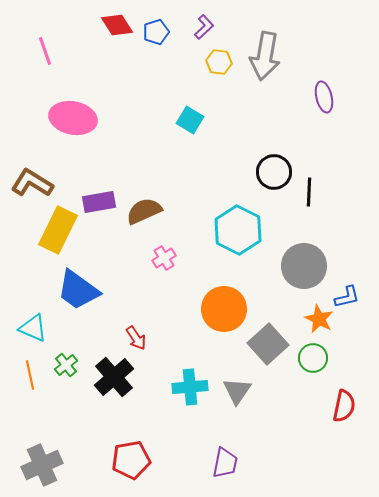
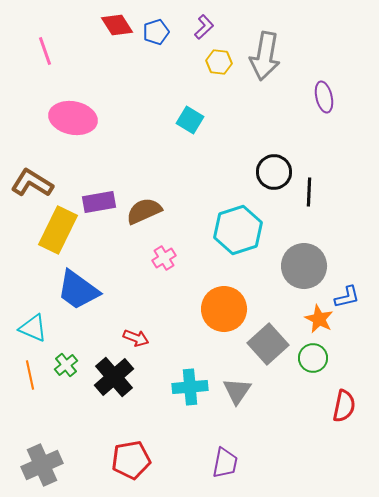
cyan hexagon: rotated 15 degrees clockwise
red arrow: rotated 35 degrees counterclockwise
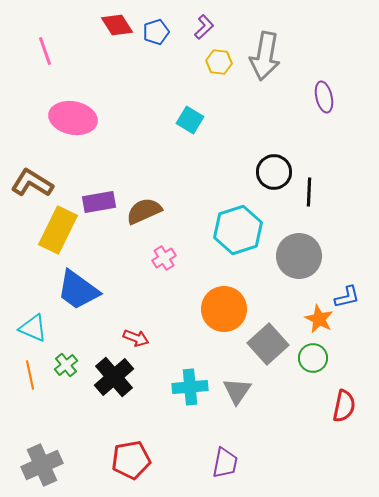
gray circle: moved 5 px left, 10 px up
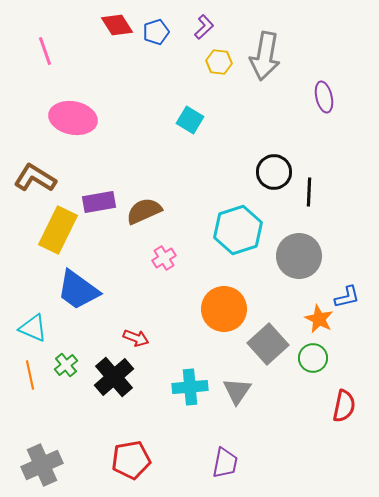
brown L-shape: moved 3 px right, 5 px up
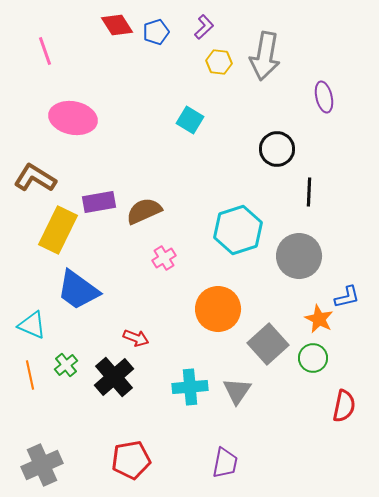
black circle: moved 3 px right, 23 px up
orange circle: moved 6 px left
cyan triangle: moved 1 px left, 3 px up
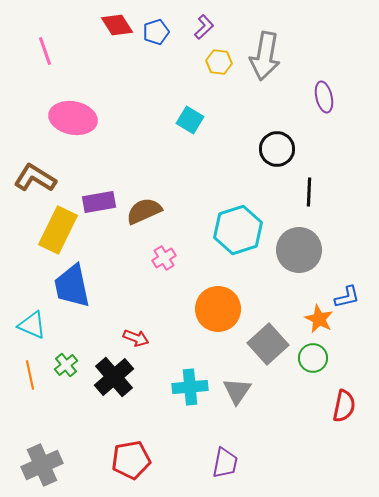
gray circle: moved 6 px up
blue trapezoid: moved 6 px left, 4 px up; rotated 42 degrees clockwise
